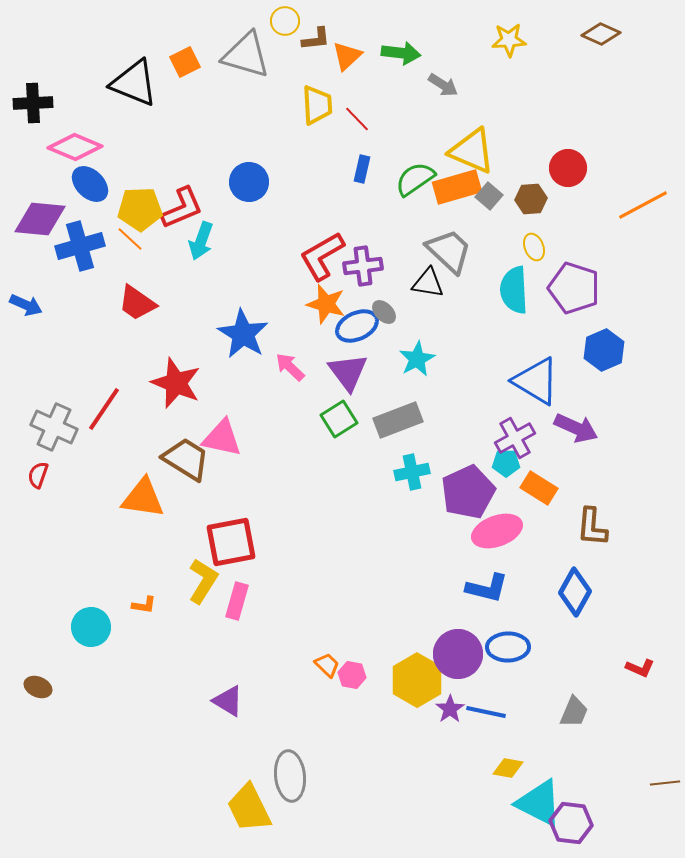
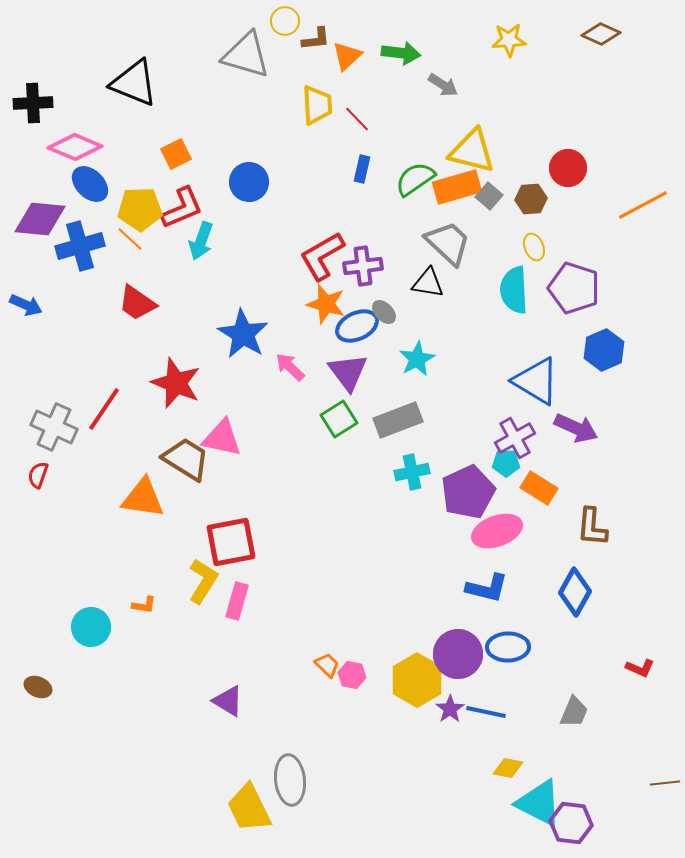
orange square at (185, 62): moved 9 px left, 92 px down
yellow triangle at (472, 151): rotated 9 degrees counterclockwise
gray trapezoid at (449, 251): moved 1 px left, 8 px up
gray ellipse at (290, 776): moved 4 px down
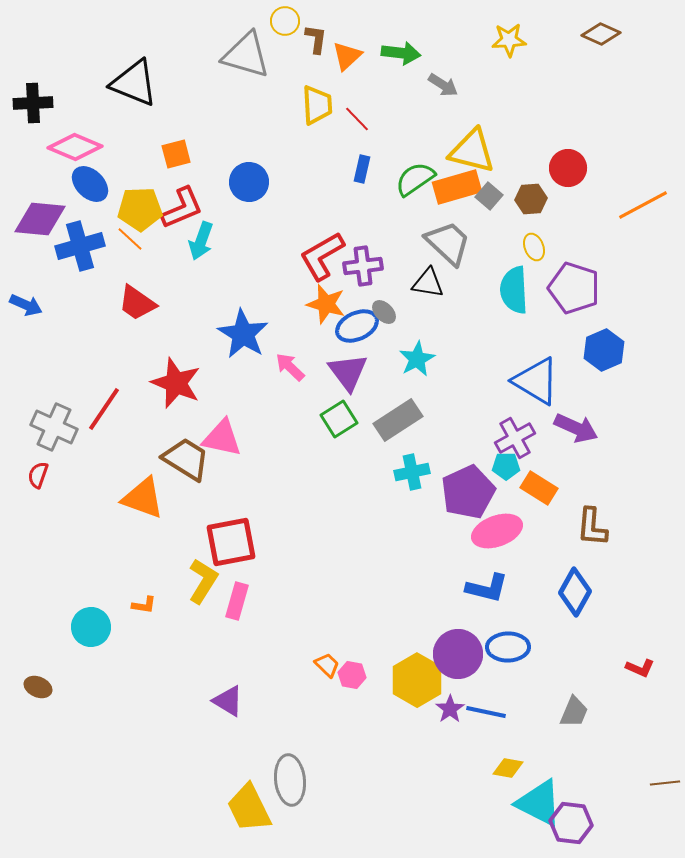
brown L-shape at (316, 39): rotated 76 degrees counterclockwise
orange square at (176, 154): rotated 12 degrees clockwise
gray rectangle at (398, 420): rotated 12 degrees counterclockwise
cyan pentagon at (506, 463): moved 3 px down
orange triangle at (143, 498): rotated 12 degrees clockwise
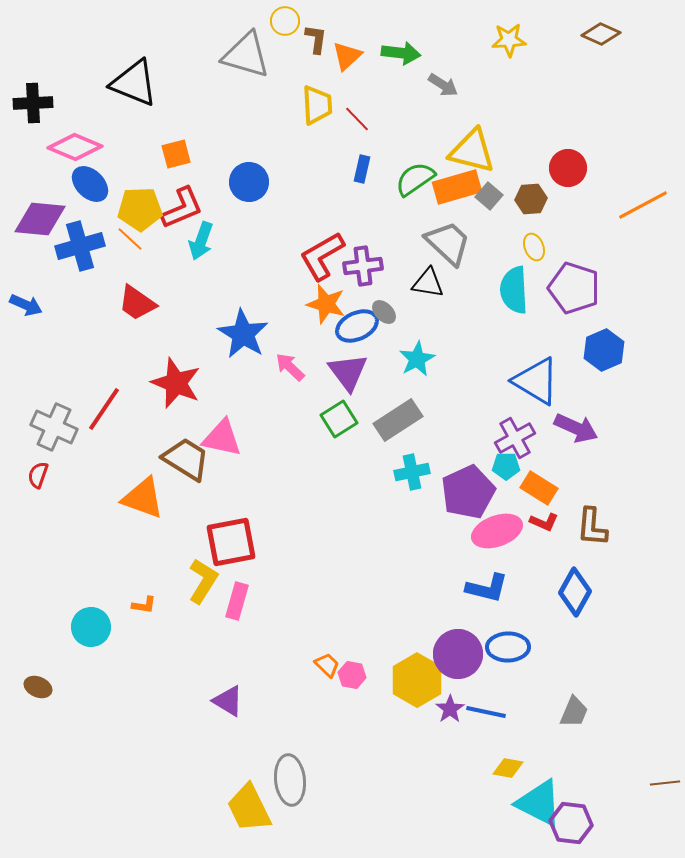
red L-shape at (640, 668): moved 96 px left, 146 px up
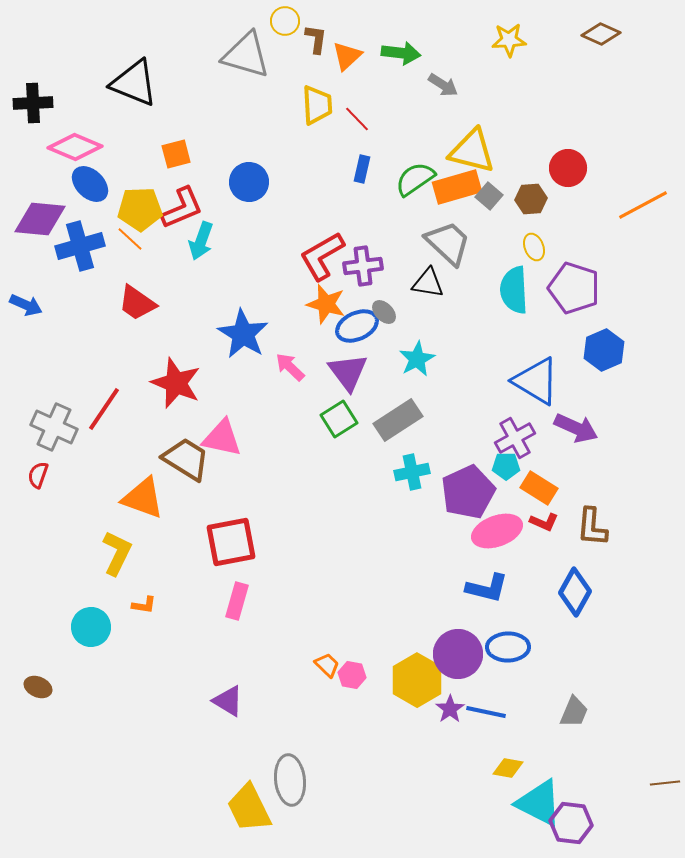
yellow L-shape at (203, 581): moved 86 px left, 28 px up; rotated 6 degrees counterclockwise
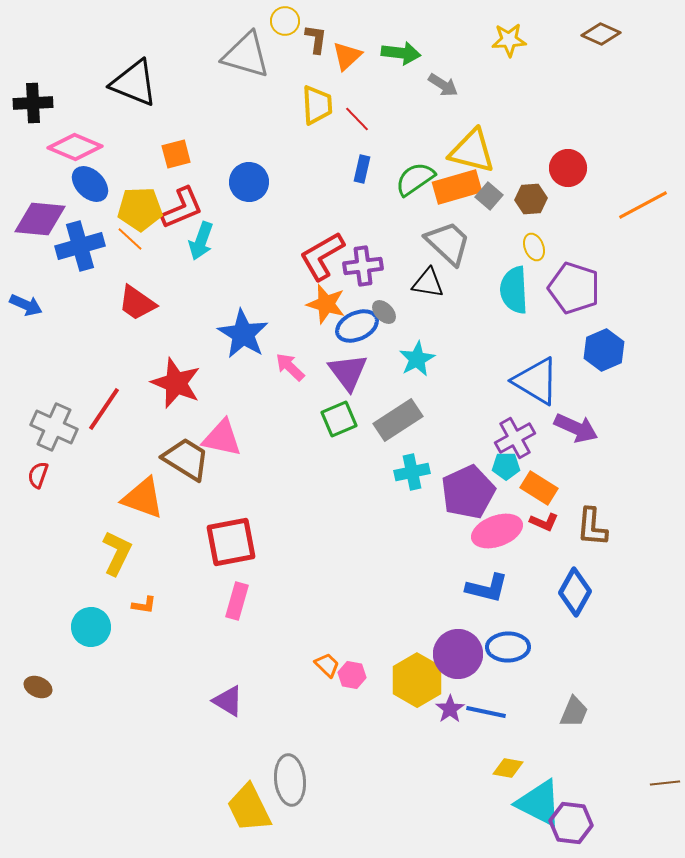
green square at (339, 419): rotated 9 degrees clockwise
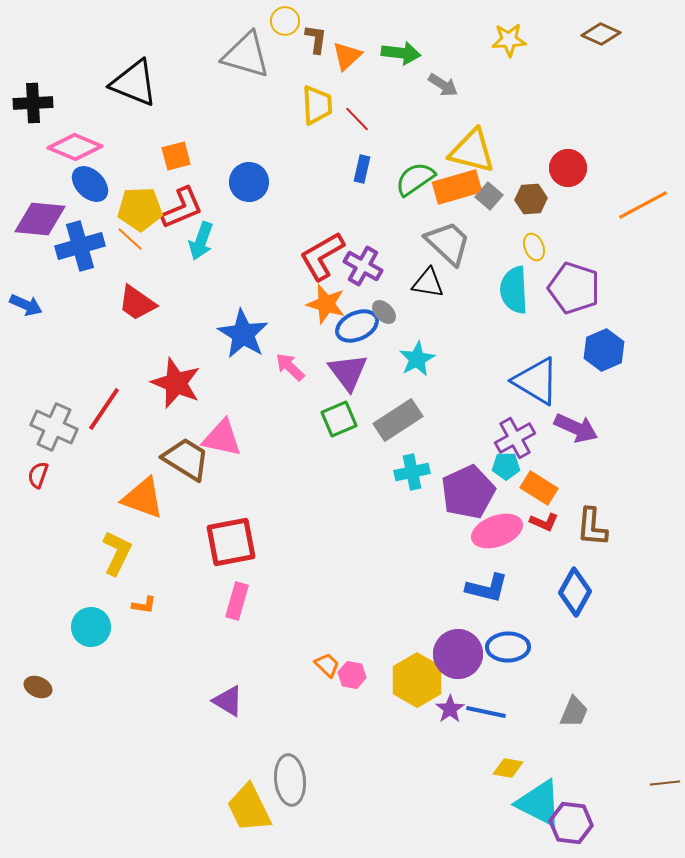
orange square at (176, 154): moved 2 px down
purple cross at (363, 266): rotated 36 degrees clockwise
